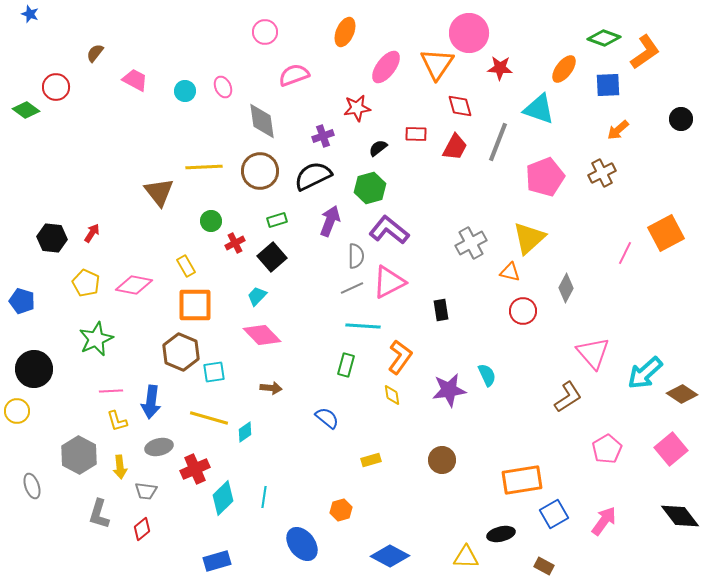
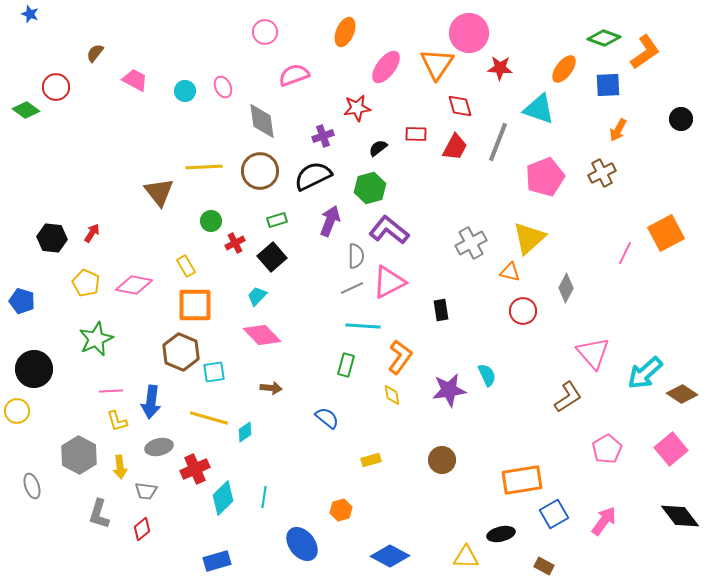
orange arrow at (618, 130): rotated 20 degrees counterclockwise
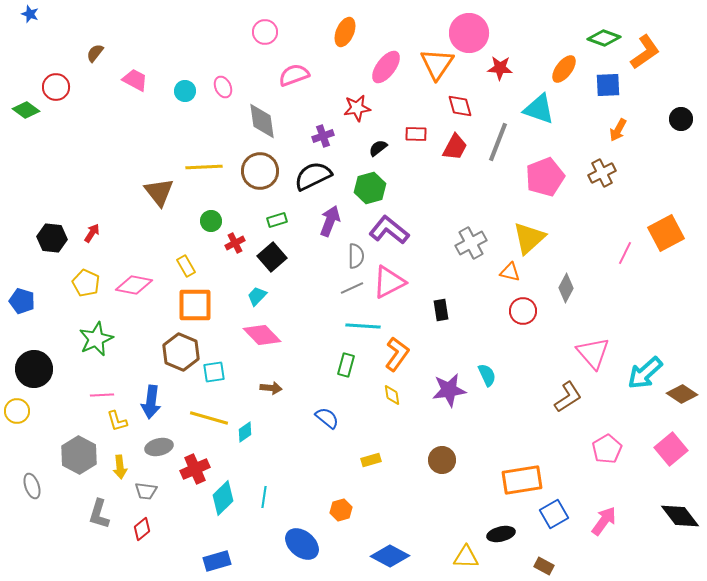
orange L-shape at (400, 357): moved 3 px left, 3 px up
pink line at (111, 391): moved 9 px left, 4 px down
blue ellipse at (302, 544): rotated 12 degrees counterclockwise
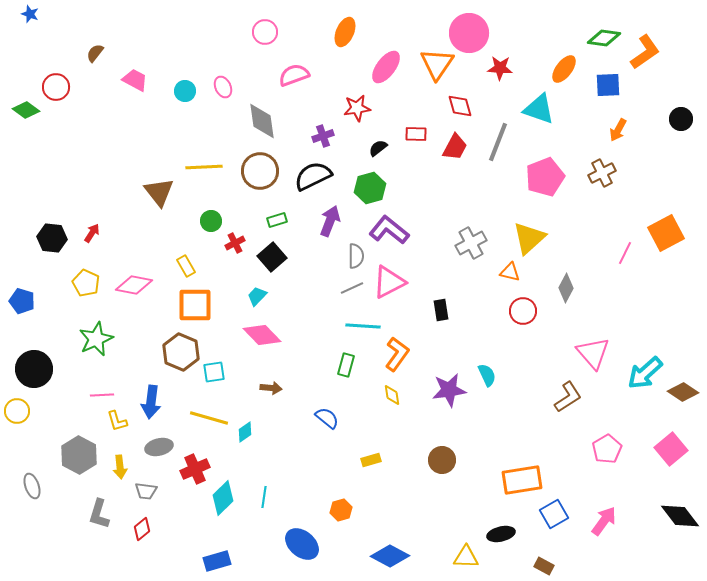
green diamond at (604, 38): rotated 12 degrees counterclockwise
brown diamond at (682, 394): moved 1 px right, 2 px up
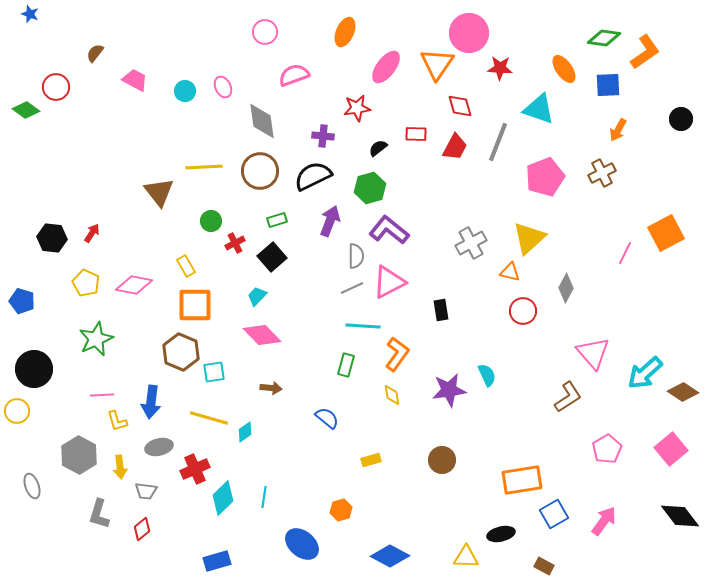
orange ellipse at (564, 69): rotated 72 degrees counterclockwise
purple cross at (323, 136): rotated 25 degrees clockwise
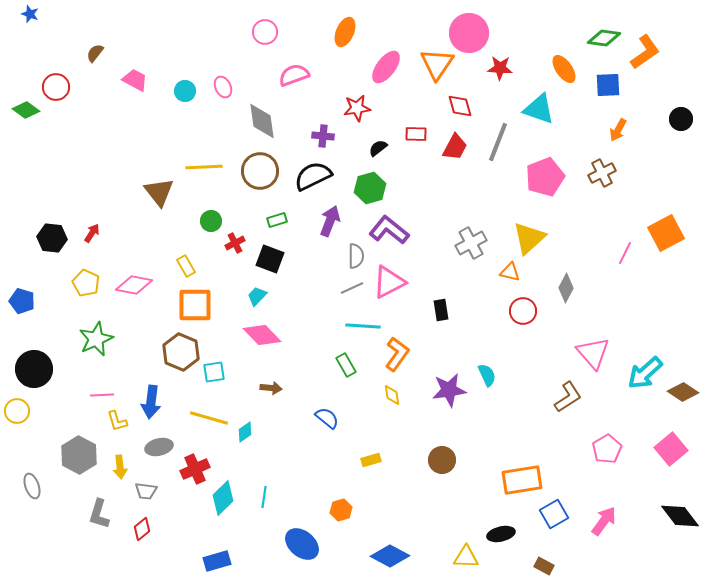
black square at (272, 257): moved 2 px left, 2 px down; rotated 28 degrees counterclockwise
green rectangle at (346, 365): rotated 45 degrees counterclockwise
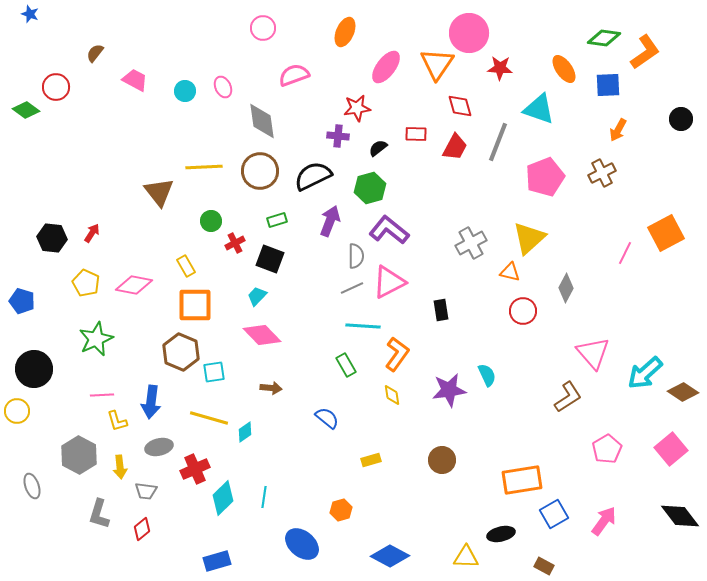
pink circle at (265, 32): moved 2 px left, 4 px up
purple cross at (323, 136): moved 15 px right
